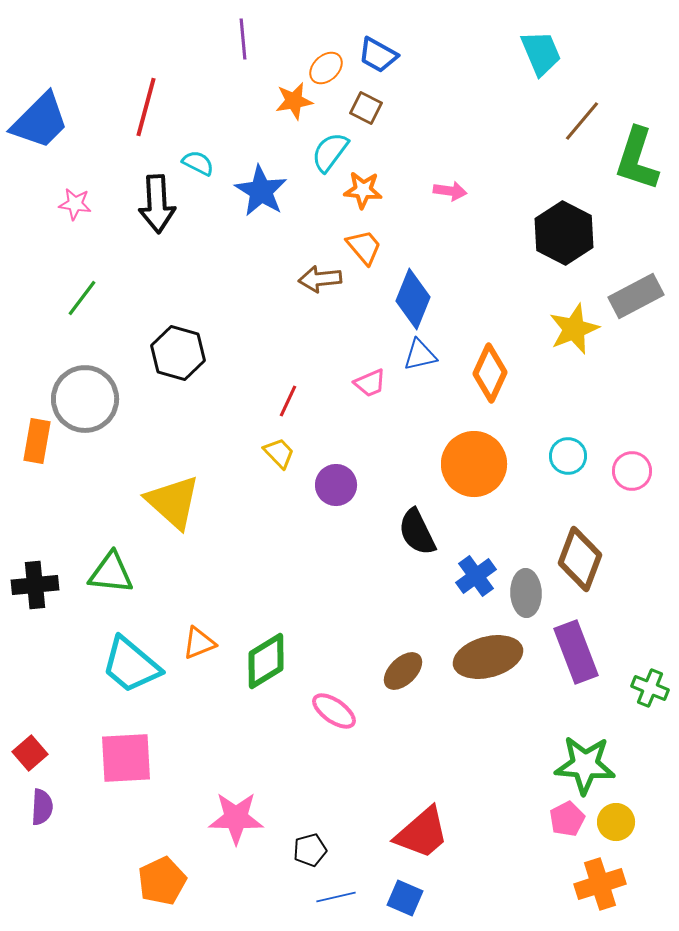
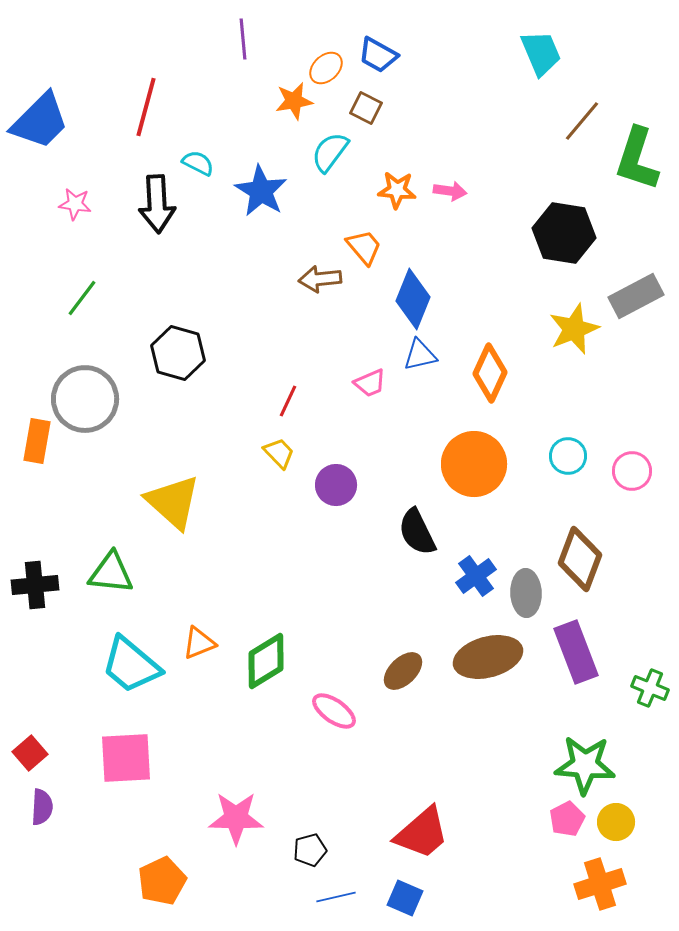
orange star at (363, 190): moved 34 px right
black hexagon at (564, 233): rotated 18 degrees counterclockwise
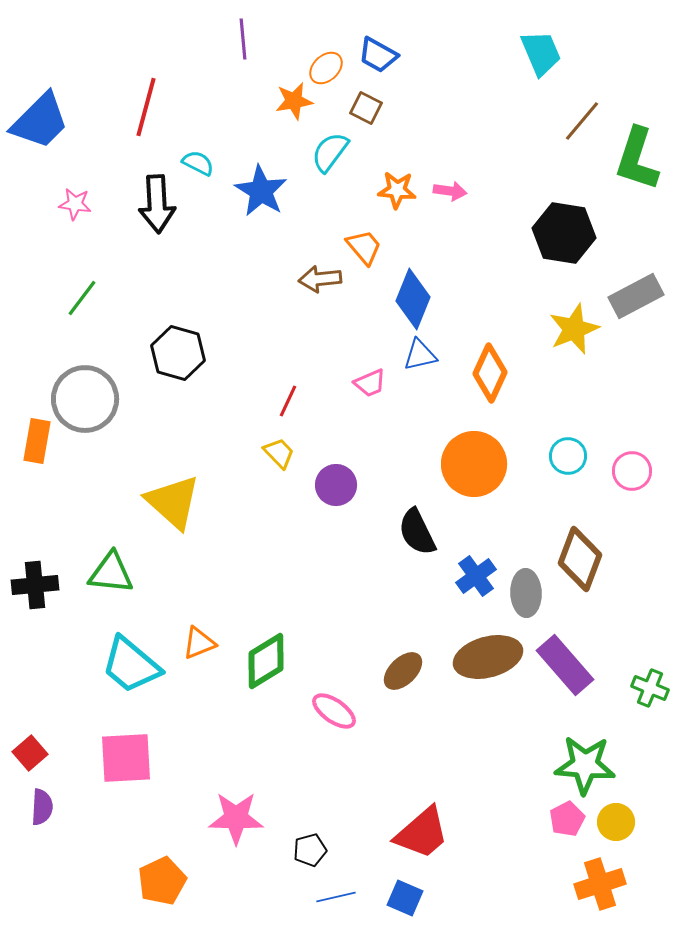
purple rectangle at (576, 652): moved 11 px left, 13 px down; rotated 20 degrees counterclockwise
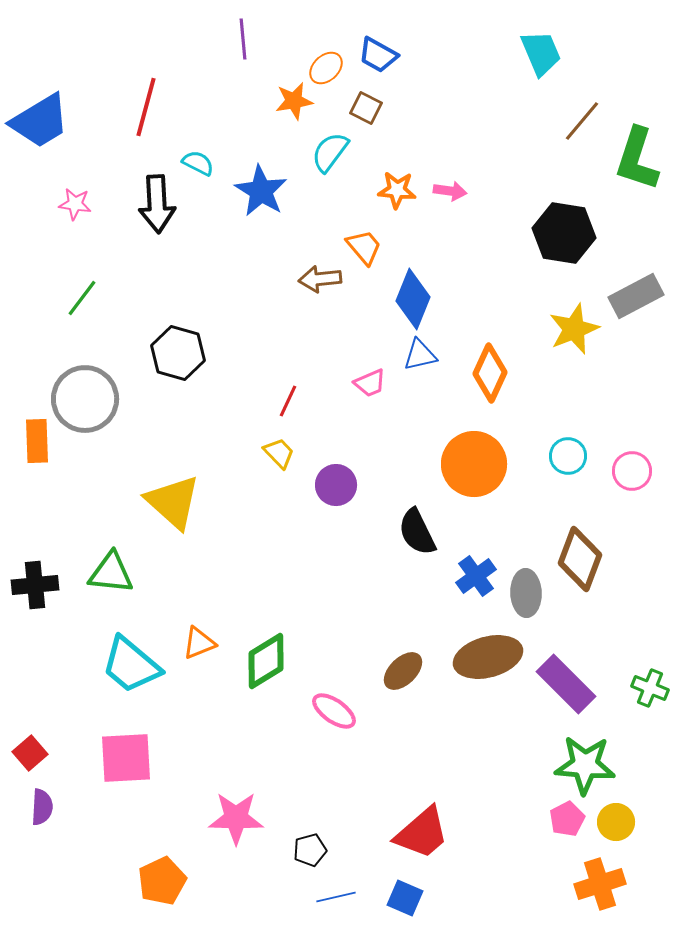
blue trapezoid at (40, 121): rotated 14 degrees clockwise
orange rectangle at (37, 441): rotated 12 degrees counterclockwise
purple rectangle at (565, 665): moved 1 px right, 19 px down; rotated 4 degrees counterclockwise
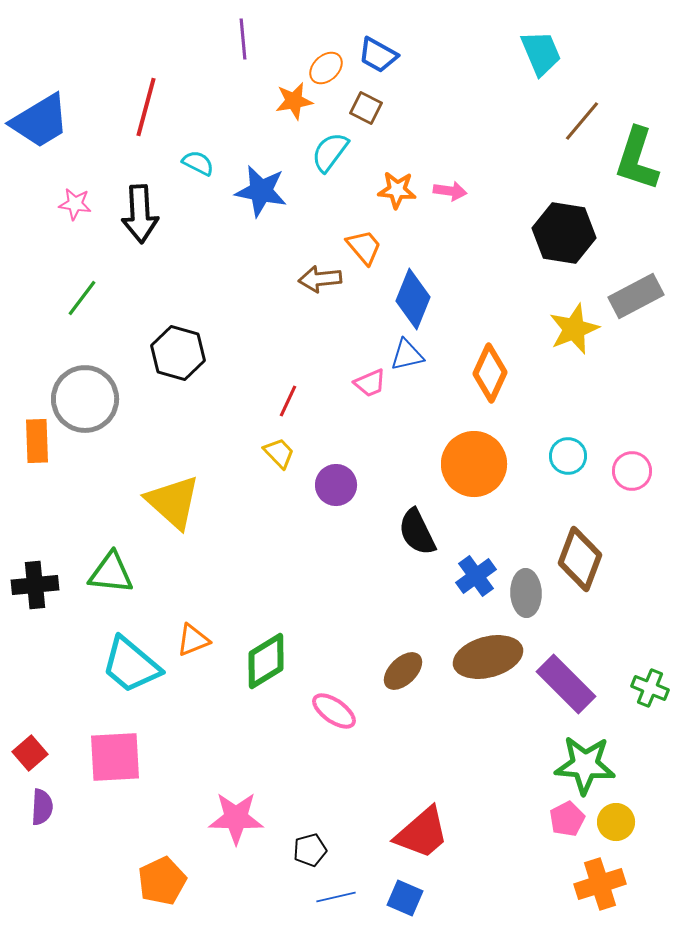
blue star at (261, 191): rotated 20 degrees counterclockwise
black arrow at (157, 204): moved 17 px left, 10 px down
blue triangle at (420, 355): moved 13 px left
orange triangle at (199, 643): moved 6 px left, 3 px up
pink square at (126, 758): moved 11 px left, 1 px up
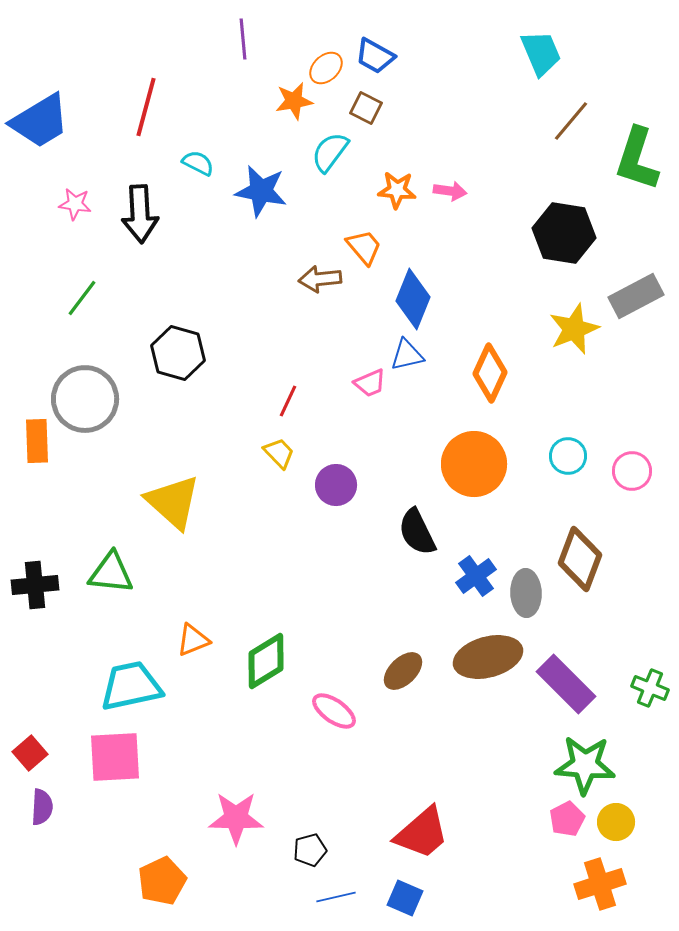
blue trapezoid at (378, 55): moved 3 px left, 1 px down
brown line at (582, 121): moved 11 px left
cyan trapezoid at (131, 665): moved 21 px down; rotated 128 degrees clockwise
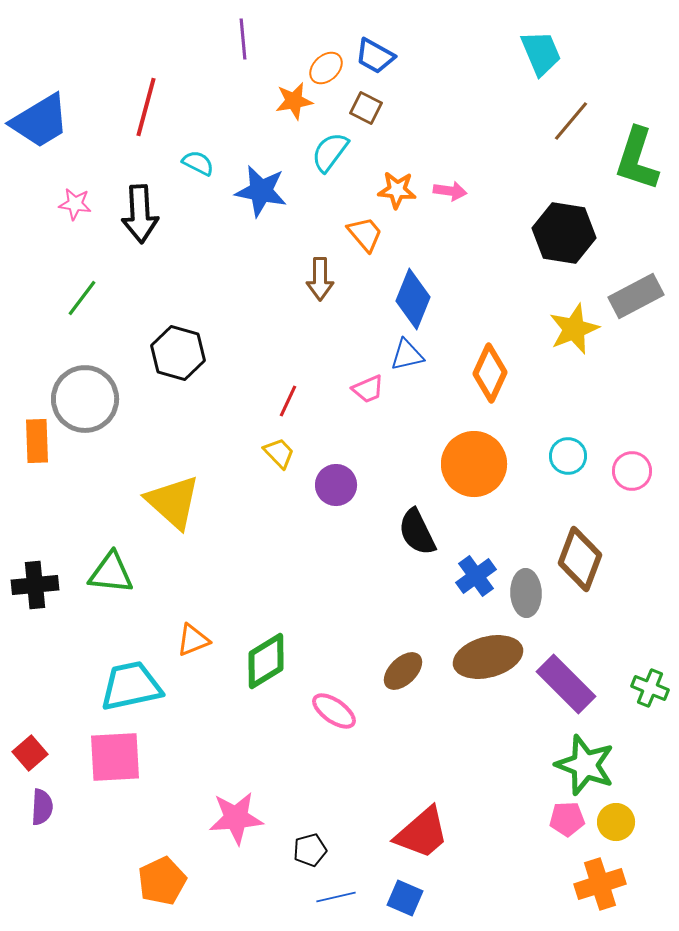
orange trapezoid at (364, 247): moved 1 px right, 13 px up
brown arrow at (320, 279): rotated 84 degrees counterclockwise
pink trapezoid at (370, 383): moved 2 px left, 6 px down
green star at (585, 765): rotated 16 degrees clockwise
pink star at (236, 818): rotated 6 degrees counterclockwise
pink pentagon at (567, 819): rotated 24 degrees clockwise
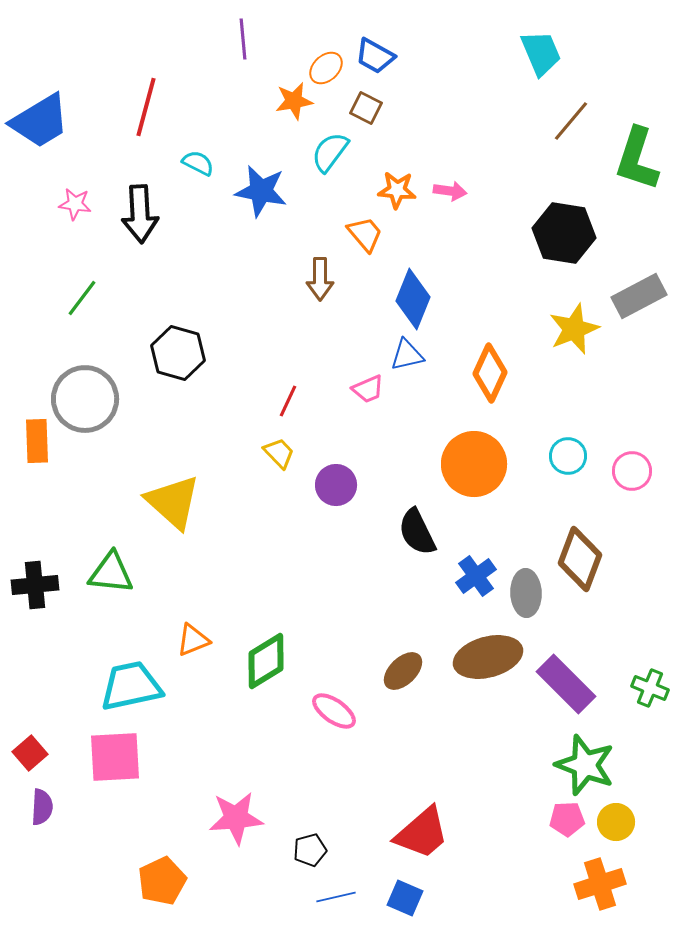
gray rectangle at (636, 296): moved 3 px right
